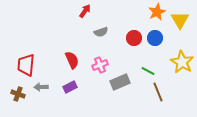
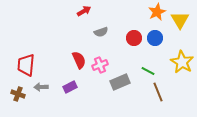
red arrow: moved 1 px left; rotated 24 degrees clockwise
red semicircle: moved 7 px right
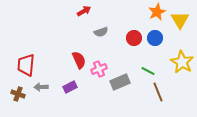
pink cross: moved 1 px left, 4 px down
